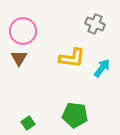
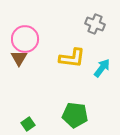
pink circle: moved 2 px right, 8 px down
green square: moved 1 px down
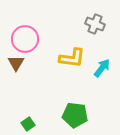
brown triangle: moved 3 px left, 5 px down
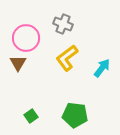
gray cross: moved 32 px left
pink circle: moved 1 px right, 1 px up
yellow L-shape: moved 5 px left; rotated 136 degrees clockwise
brown triangle: moved 2 px right
green square: moved 3 px right, 8 px up
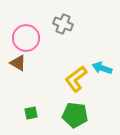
yellow L-shape: moved 9 px right, 21 px down
brown triangle: rotated 30 degrees counterclockwise
cyan arrow: rotated 108 degrees counterclockwise
green square: moved 3 px up; rotated 24 degrees clockwise
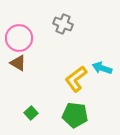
pink circle: moved 7 px left
green square: rotated 32 degrees counterclockwise
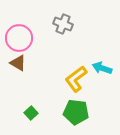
green pentagon: moved 1 px right, 3 px up
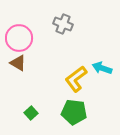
green pentagon: moved 2 px left
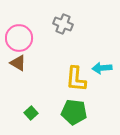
cyan arrow: rotated 24 degrees counterclockwise
yellow L-shape: rotated 48 degrees counterclockwise
